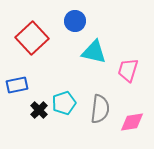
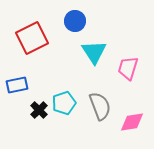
red square: rotated 16 degrees clockwise
cyan triangle: rotated 44 degrees clockwise
pink trapezoid: moved 2 px up
gray semicircle: moved 3 px up; rotated 28 degrees counterclockwise
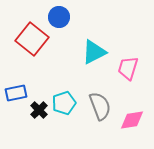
blue circle: moved 16 px left, 4 px up
red square: moved 1 px down; rotated 24 degrees counterclockwise
cyan triangle: rotated 36 degrees clockwise
blue rectangle: moved 1 px left, 8 px down
pink diamond: moved 2 px up
